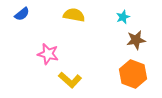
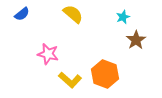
yellow semicircle: moved 1 px left, 1 px up; rotated 30 degrees clockwise
brown star: rotated 24 degrees counterclockwise
orange hexagon: moved 28 px left
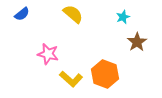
brown star: moved 1 px right, 2 px down
yellow L-shape: moved 1 px right, 1 px up
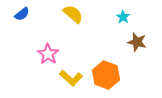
cyan star: rotated 16 degrees counterclockwise
brown star: rotated 24 degrees counterclockwise
pink star: rotated 20 degrees clockwise
orange hexagon: moved 1 px right, 1 px down
yellow L-shape: moved 1 px up
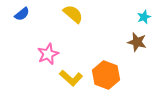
cyan star: moved 21 px right; rotated 16 degrees clockwise
pink star: rotated 15 degrees clockwise
